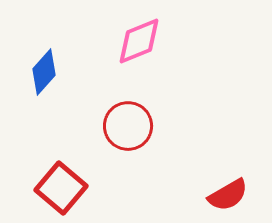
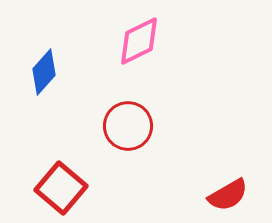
pink diamond: rotated 4 degrees counterclockwise
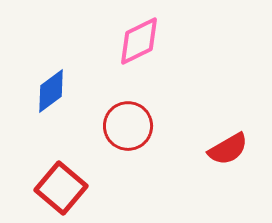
blue diamond: moved 7 px right, 19 px down; rotated 12 degrees clockwise
red semicircle: moved 46 px up
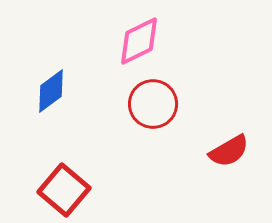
red circle: moved 25 px right, 22 px up
red semicircle: moved 1 px right, 2 px down
red square: moved 3 px right, 2 px down
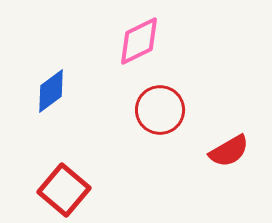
red circle: moved 7 px right, 6 px down
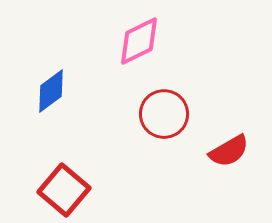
red circle: moved 4 px right, 4 px down
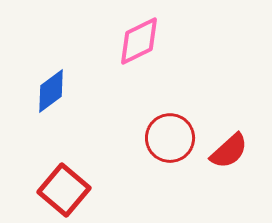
red circle: moved 6 px right, 24 px down
red semicircle: rotated 12 degrees counterclockwise
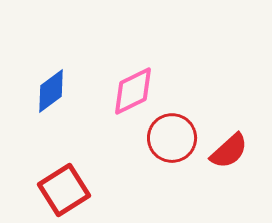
pink diamond: moved 6 px left, 50 px down
red circle: moved 2 px right
red square: rotated 18 degrees clockwise
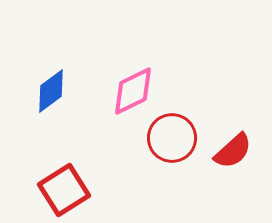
red semicircle: moved 4 px right
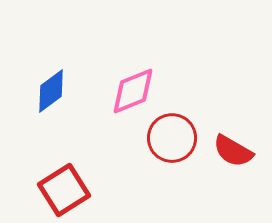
pink diamond: rotated 4 degrees clockwise
red semicircle: rotated 72 degrees clockwise
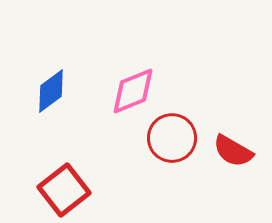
red square: rotated 6 degrees counterclockwise
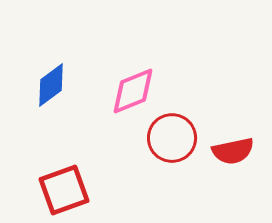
blue diamond: moved 6 px up
red semicircle: rotated 42 degrees counterclockwise
red square: rotated 18 degrees clockwise
